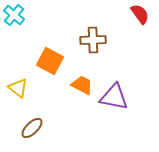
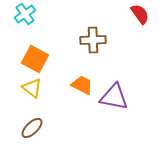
cyan cross: moved 11 px right, 1 px up; rotated 15 degrees clockwise
orange square: moved 15 px left, 2 px up
yellow triangle: moved 14 px right
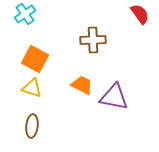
yellow triangle: rotated 20 degrees counterclockwise
brown ellipse: moved 2 px up; rotated 40 degrees counterclockwise
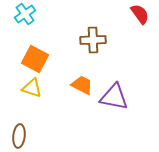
brown ellipse: moved 13 px left, 10 px down
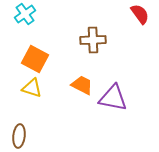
purple triangle: moved 1 px left, 1 px down
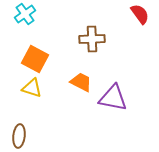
brown cross: moved 1 px left, 1 px up
orange trapezoid: moved 1 px left, 3 px up
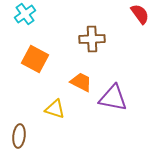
yellow triangle: moved 23 px right, 21 px down
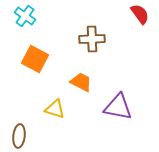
cyan cross: moved 2 px down; rotated 20 degrees counterclockwise
purple triangle: moved 5 px right, 9 px down
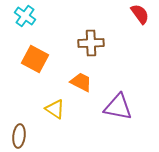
brown cross: moved 1 px left, 4 px down
yellow triangle: rotated 15 degrees clockwise
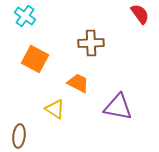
orange trapezoid: moved 3 px left, 1 px down
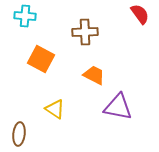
cyan cross: rotated 30 degrees counterclockwise
brown cross: moved 6 px left, 11 px up
orange square: moved 6 px right
orange trapezoid: moved 16 px right, 8 px up
brown ellipse: moved 2 px up
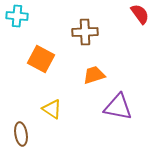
cyan cross: moved 8 px left
orange trapezoid: rotated 45 degrees counterclockwise
yellow triangle: moved 3 px left
brown ellipse: moved 2 px right; rotated 15 degrees counterclockwise
